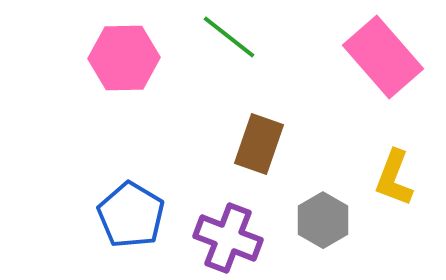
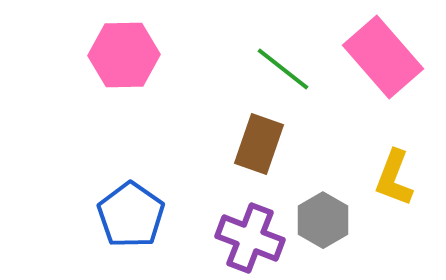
green line: moved 54 px right, 32 px down
pink hexagon: moved 3 px up
blue pentagon: rotated 4 degrees clockwise
purple cross: moved 22 px right
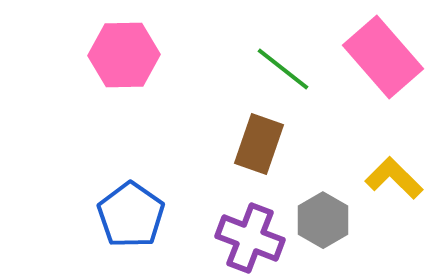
yellow L-shape: rotated 114 degrees clockwise
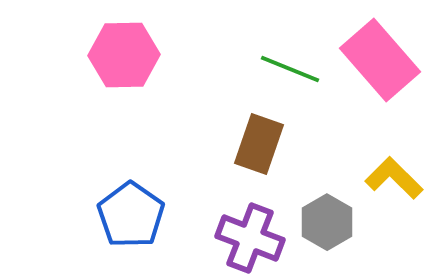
pink rectangle: moved 3 px left, 3 px down
green line: moved 7 px right; rotated 16 degrees counterclockwise
gray hexagon: moved 4 px right, 2 px down
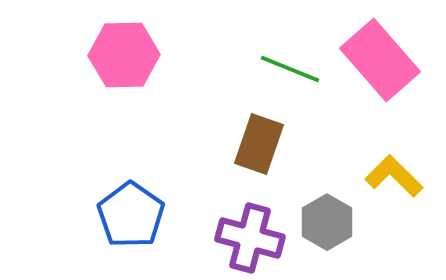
yellow L-shape: moved 2 px up
purple cross: rotated 6 degrees counterclockwise
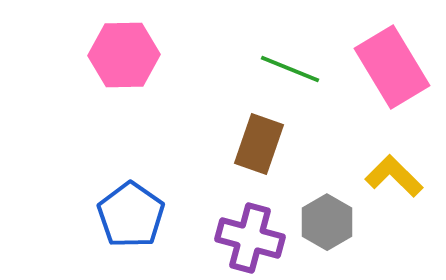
pink rectangle: moved 12 px right, 7 px down; rotated 10 degrees clockwise
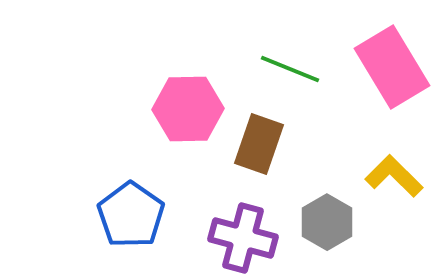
pink hexagon: moved 64 px right, 54 px down
purple cross: moved 7 px left
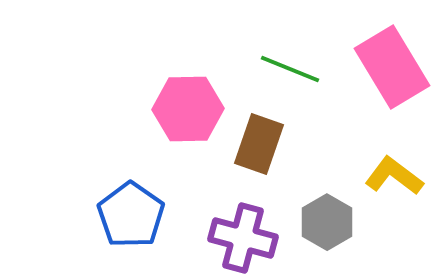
yellow L-shape: rotated 8 degrees counterclockwise
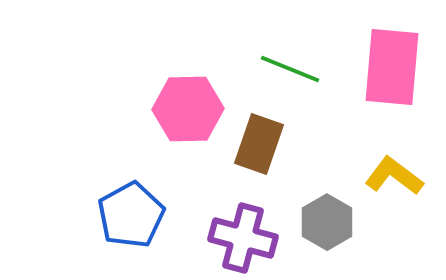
pink rectangle: rotated 36 degrees clockwise
blue pentagon: rotated 8 degrees clockwise
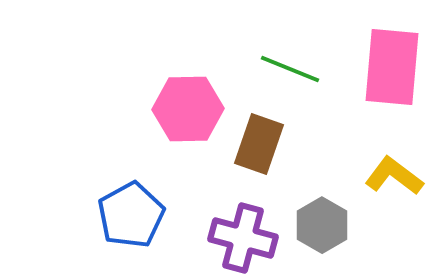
gray hexagon: moved 5 px left, 3 px down
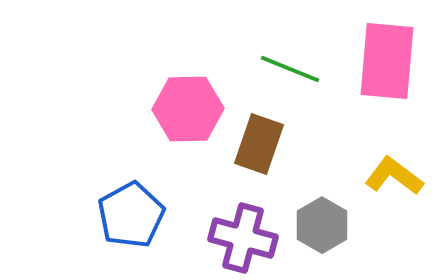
pink rectangle: moved 5 px left, 6 px up
